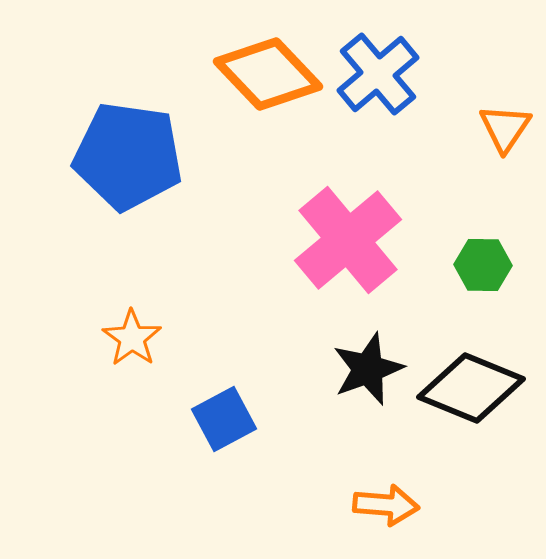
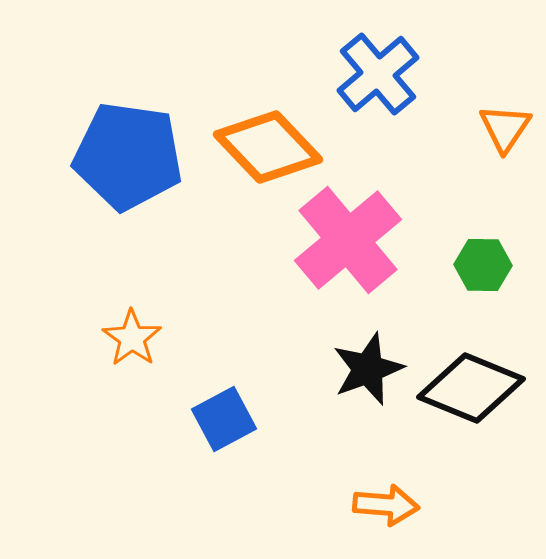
orange diamond: moved 73 px down
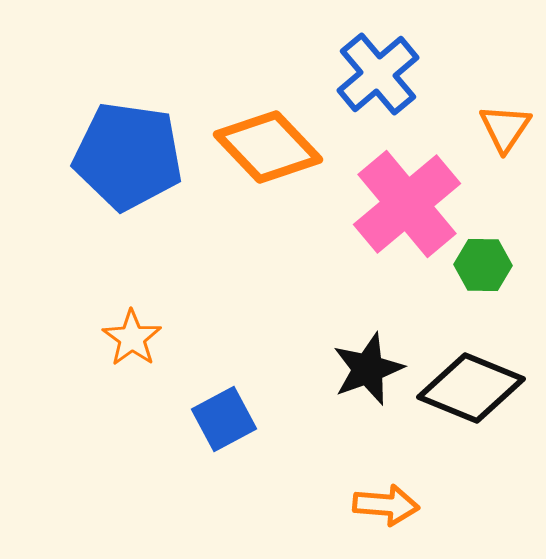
pink cross: moved 59 px right, 36 px up
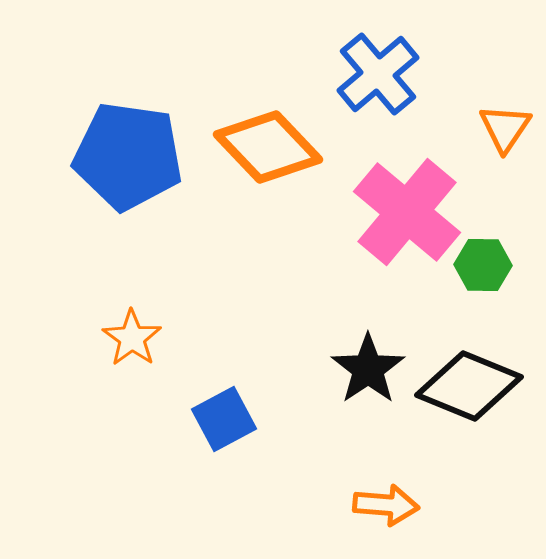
pink cross: moved 8 px down; rotated 10 degrees counterclockwise
black star: rotated 14 degrees counterclockwise
black diamond: moved 2 px left, 2 px up
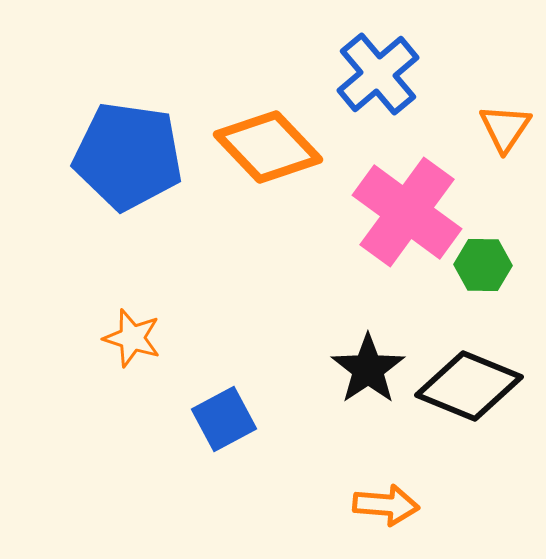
pink cross: rotated 4 degrees counterclockwise
orange star: rotated 18 degrees counterclockwise
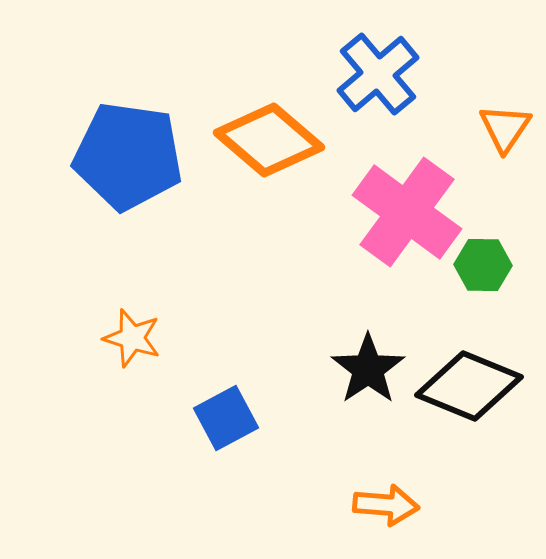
orange diamond: moved 1 px right, 7 px up; rotated 6 degrees counterclockwise
blue square: moved 2 px right, 1 px up
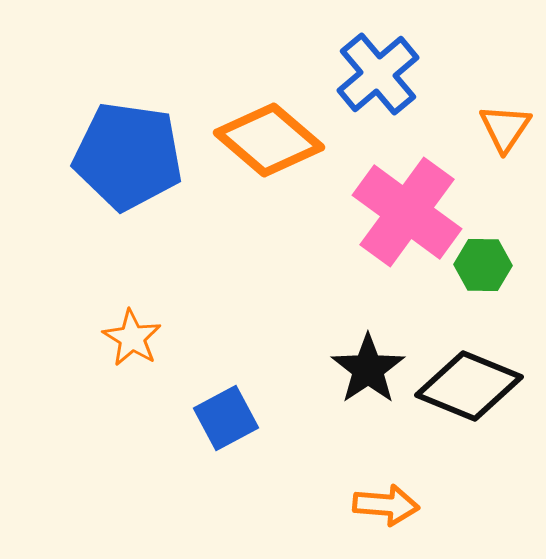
orange star: rotated 14 degrees clockwise
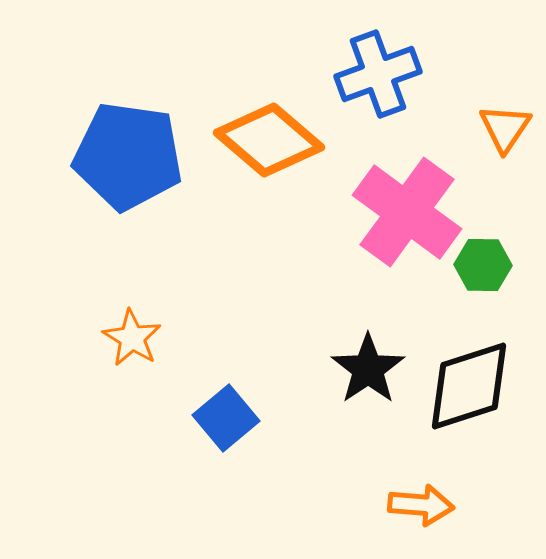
blue cross: rotated 20 degrees clockwise
black diamond: rotated 40 degrees counterclockwise
blue square: rotated 12 degrees counterclockwise
orange arrow: moved 35 px right
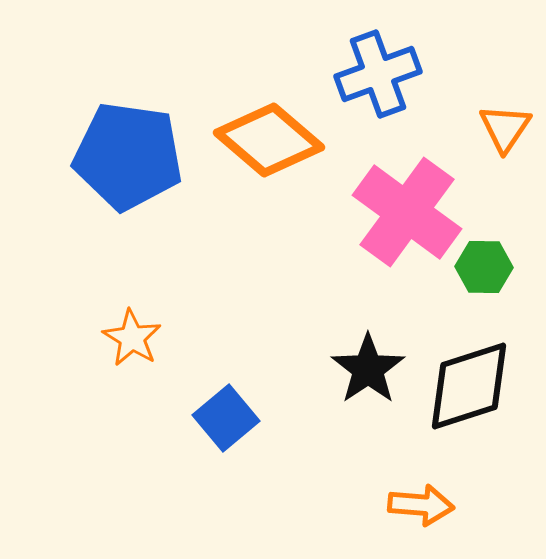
green hexagon: moved 1 px right, 2 px down
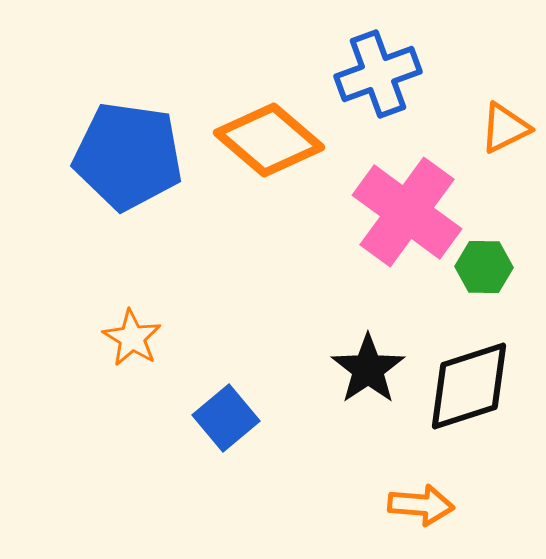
orange triangle: rotated 30 degrees clockwise
